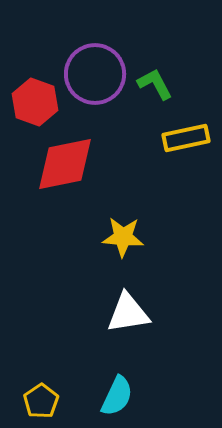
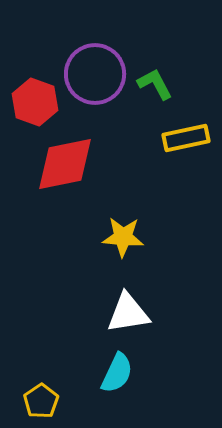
cyan semicircle: moved 23 px up
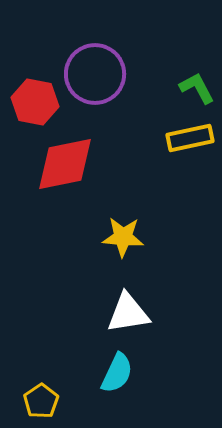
green L-shape: moved 42 px right, 4 px down
red hexagon: rotated 9 degrees counterclockwise
yellow rectangle: moved 4 px right
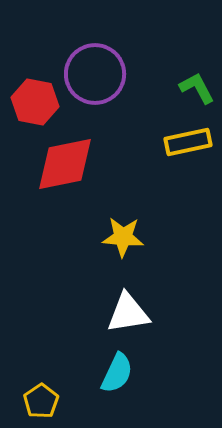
yellow rectangle: moved 2 px left, 4 px down
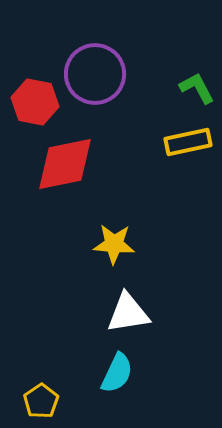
yellow star: moved 9 px left, 7 px down
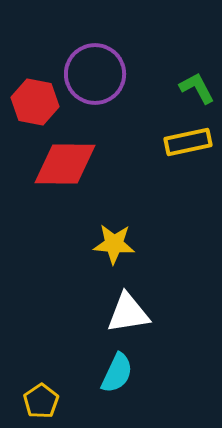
red diamond: rotated 12 degrees clockwise
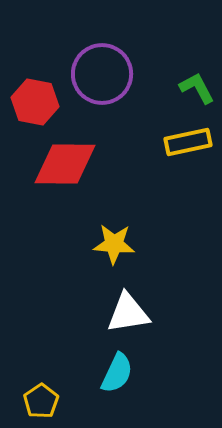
purple circle: moved 7 px right
